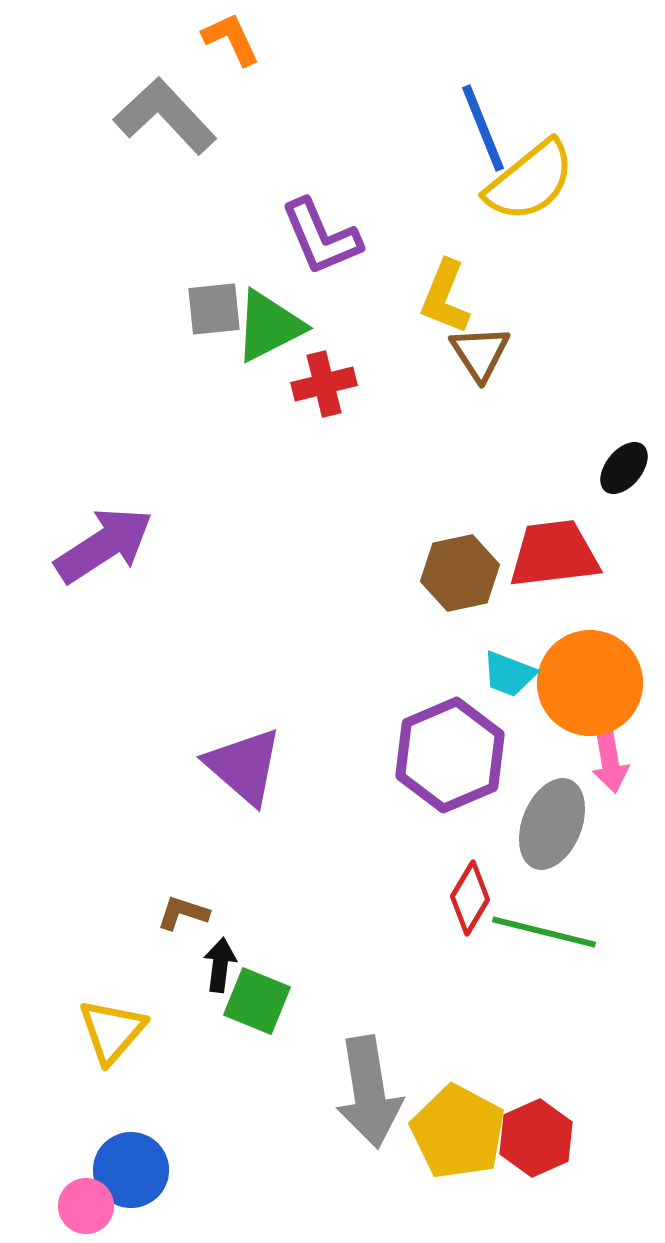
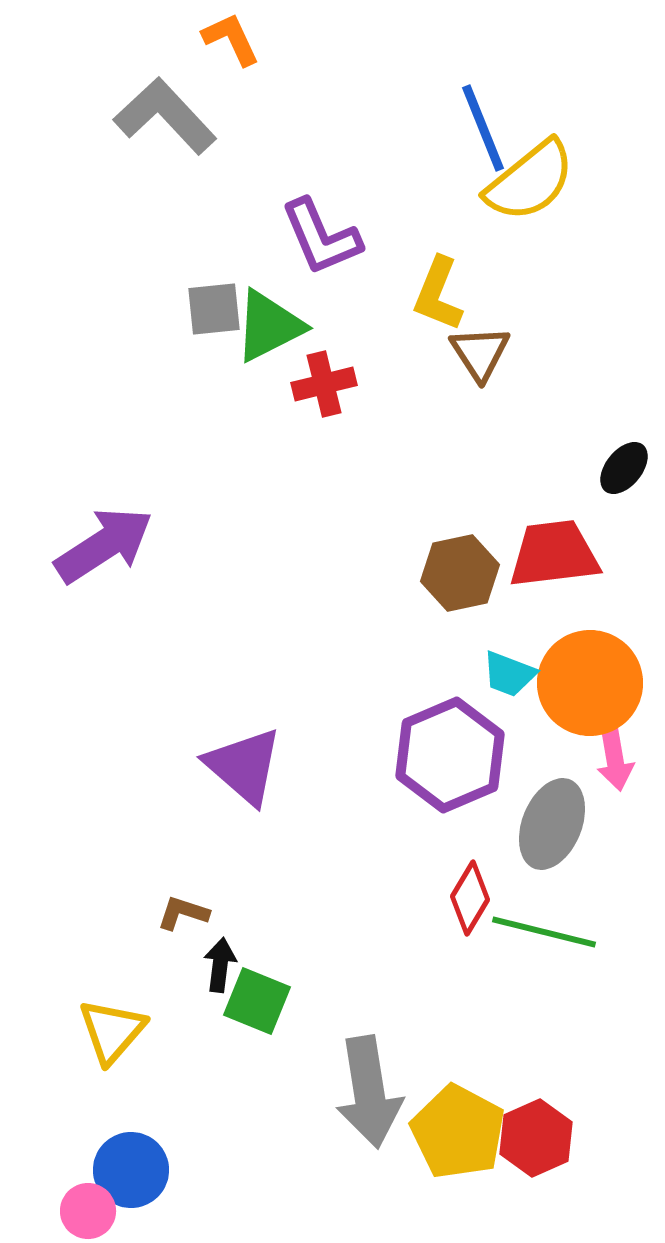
yellow L-shape: moved 7 px left, 3 px up
pink arrow: moved 5 px right, 2 px up
pink circle: moved 2 px right, 5 px down
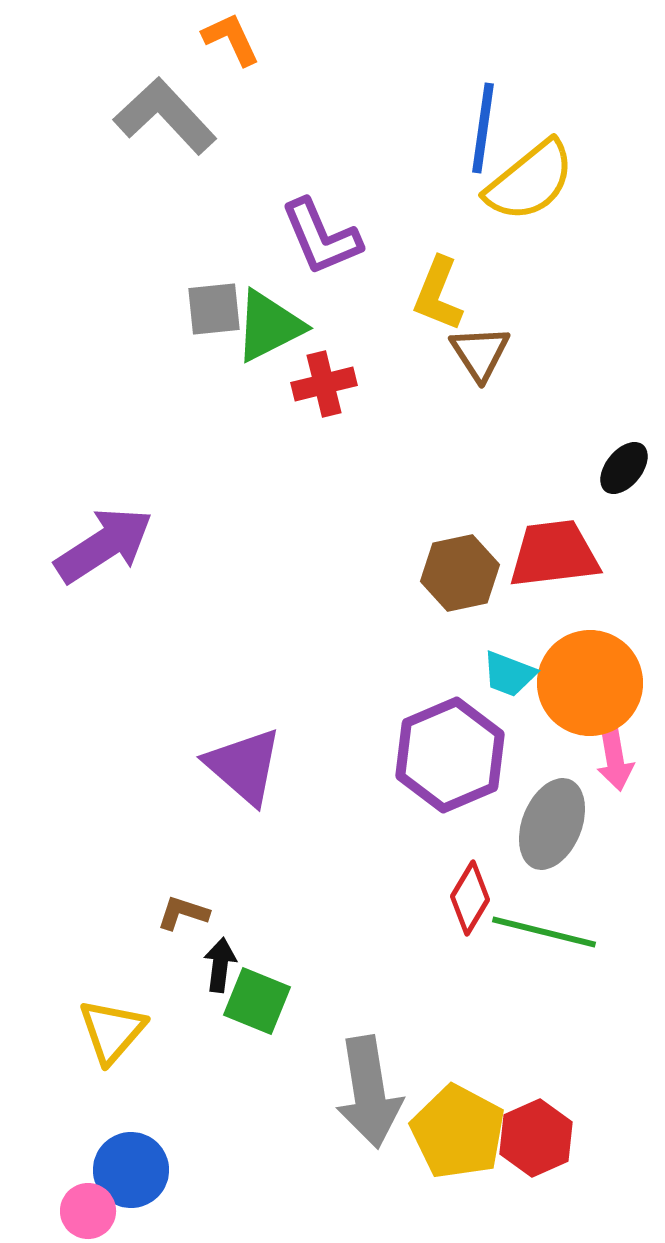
blue line: rotated 30 degrees clockwise
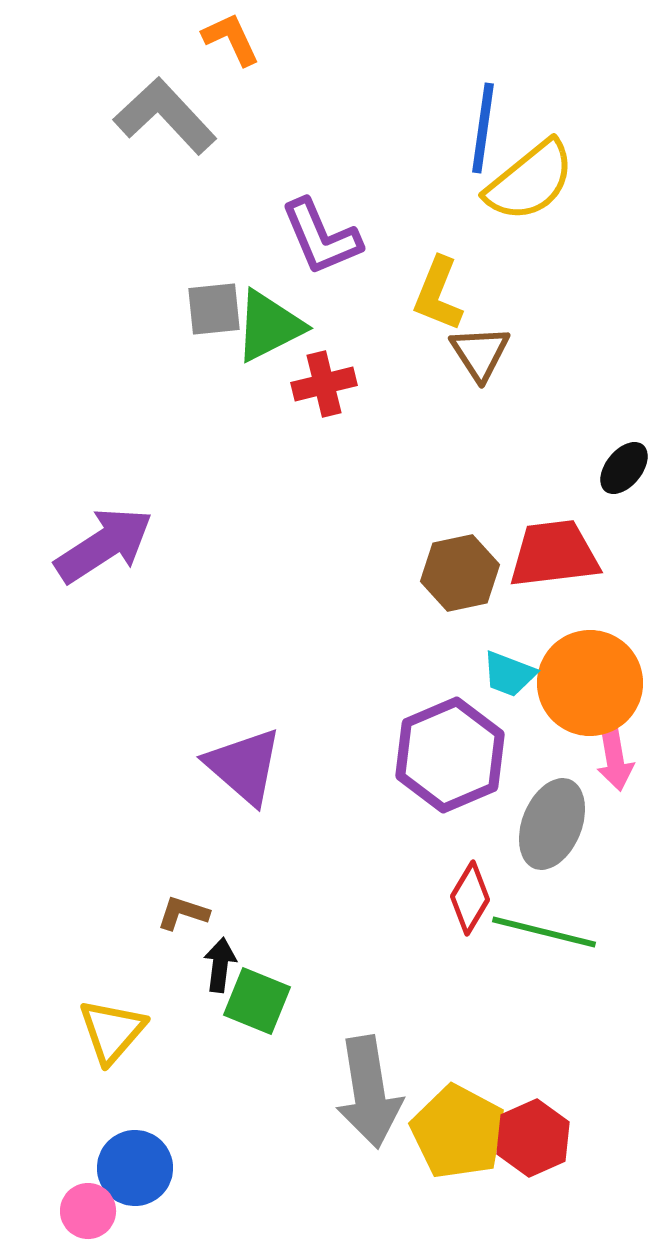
red hexagon: moved 3 px left
blue circle: moved 4 px right, 2 px up
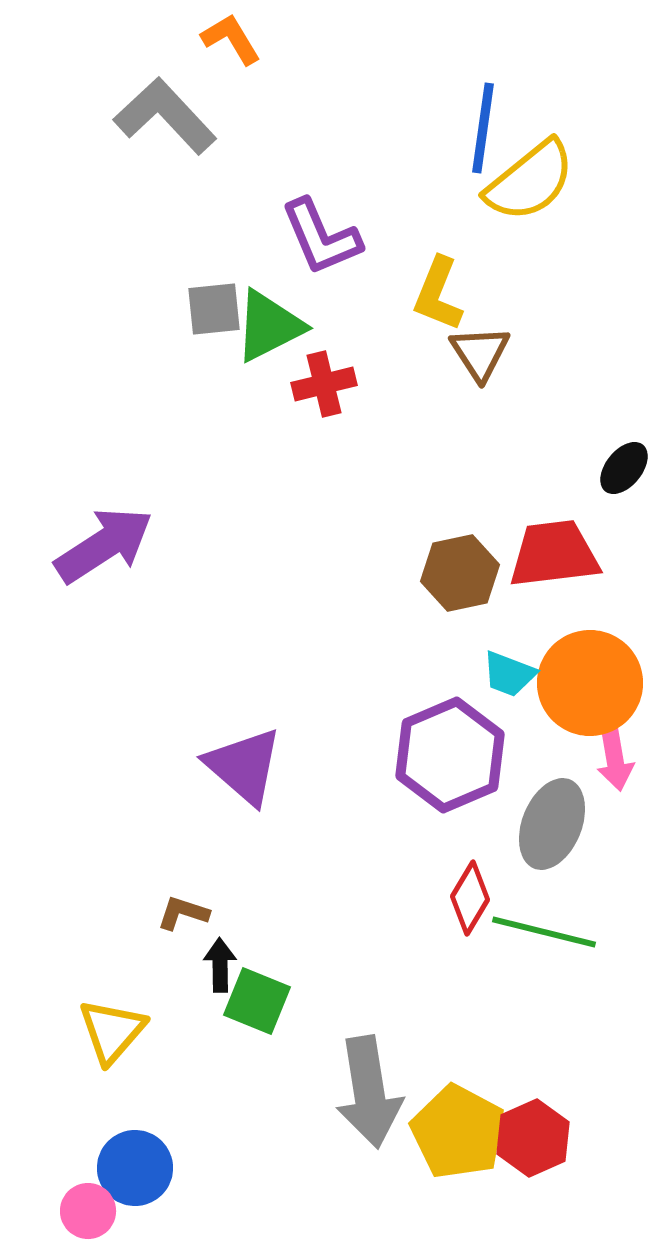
orange L-shape: rotated 6 degrees counterclockwise
black arrow: rotated 8 degrees counterclockwise
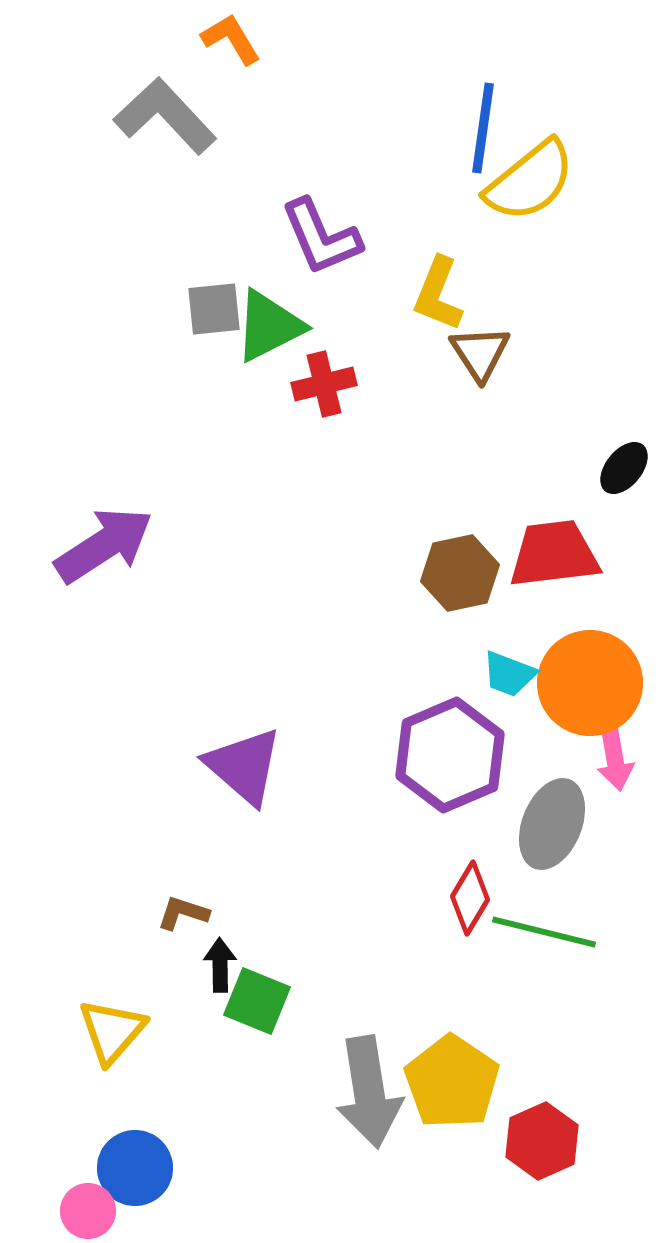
yellow pentagon: moved 6 px left, 50 px up; rotated 6 degrees clockwise
red hexagon: moved 9 px right, 3 px down
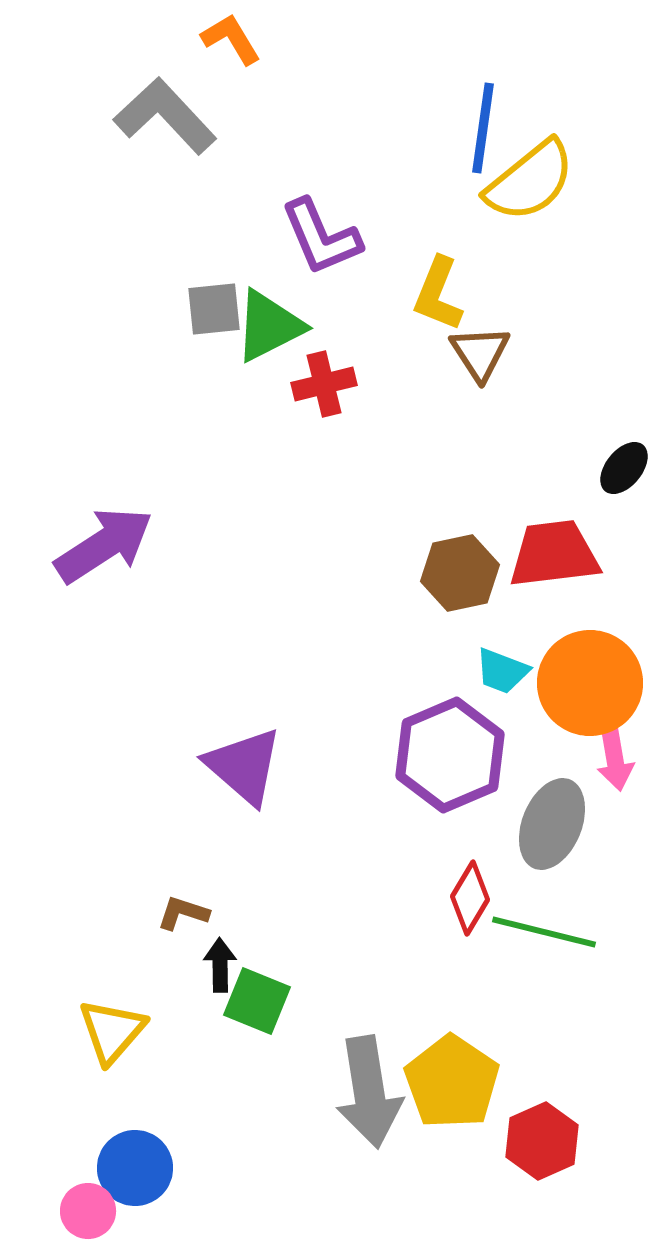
cyan trapezoid: moved 7 px left, 3 px up
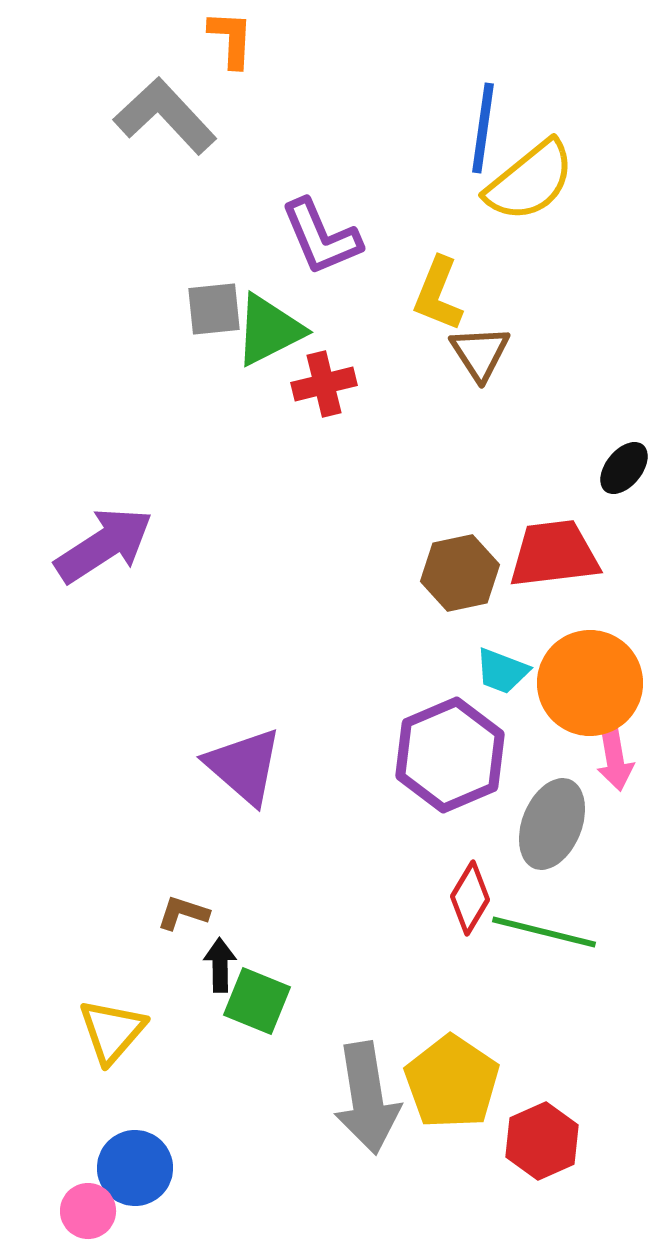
orange L-shape: rotated 34 degrees clockwise
green triangle: moved 4 px down
gray arrow: moved 2 px left, 6 px down
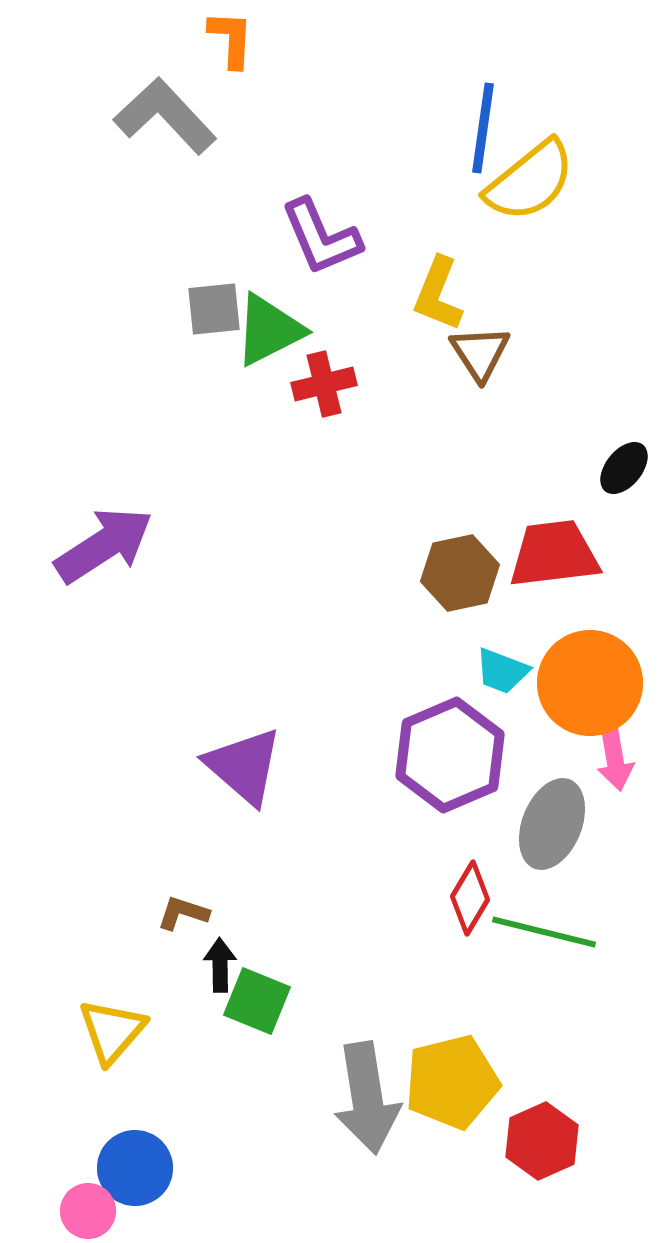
yellow pentagon: rotated 24 degrees clockwise
